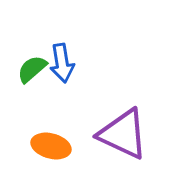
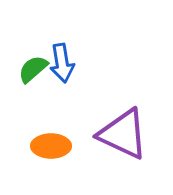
green semicircle: moved 1 px right
orange ellipse: rotated 15 degrees counterclockwise
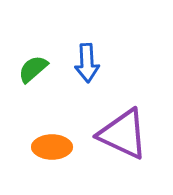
blue arrow: moved 25 px right; rotated 6 degrees clockwise
orange ellipse: moved 1 px right, 1 px down
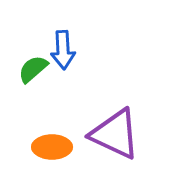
blue arrow: moved 24 px left, 13 px up
purple triangle: moved 8 px left
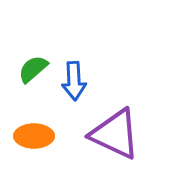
blue arrow: moved 11 px right, 31 px down
orange ellipse: moved 18 px left, 11 px up
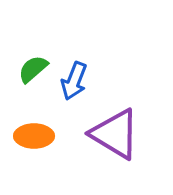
blue arrow: rotated 24 degrees clockwise
purple triangle: rotated 6 degrees clockwise
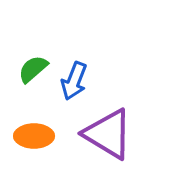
purple triangle: moved 7 px left
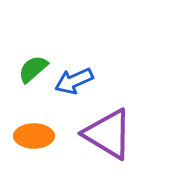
blue arrow: rotated 45 degrees clockwise
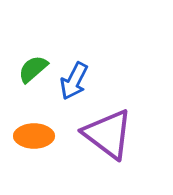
blue arrow: rotated 39 degrees counterclockwise
purple triangle: rotated 6 degrees clockwise
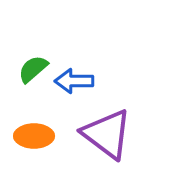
blue arrow: rotated 63 degrees clockwise
purple triangle: moved 1 px left
